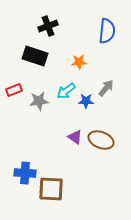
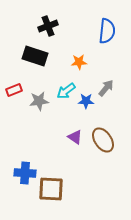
brown ellipse: moved 2 px right; rotated 35 degrees clockwise
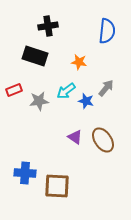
black cross: rotated 12 degrees clockwise
orange star: rotated 14 degrees clockwise
blue star: rotated 14 degrees clockwise
brown square: moved 6 px right, 3 px up
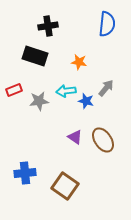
blue semicircle: moved 7 px up
cyan arrow: rotated 30 degrees clockwise
blue cross: rotated 10 degrees counterclockwise
brown square: moved 8 px right; rotated 32 degrees clockwise
